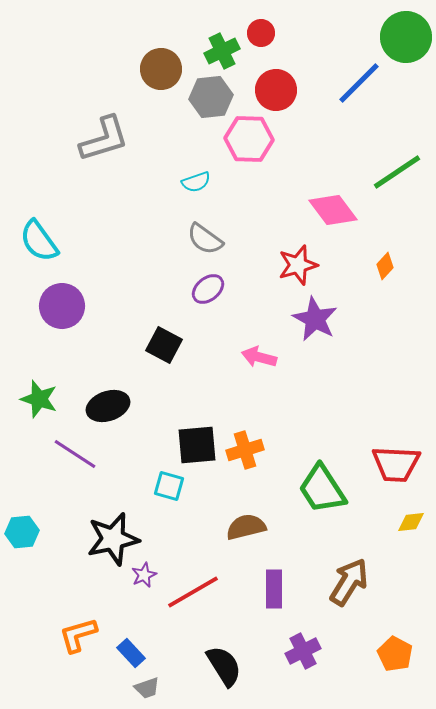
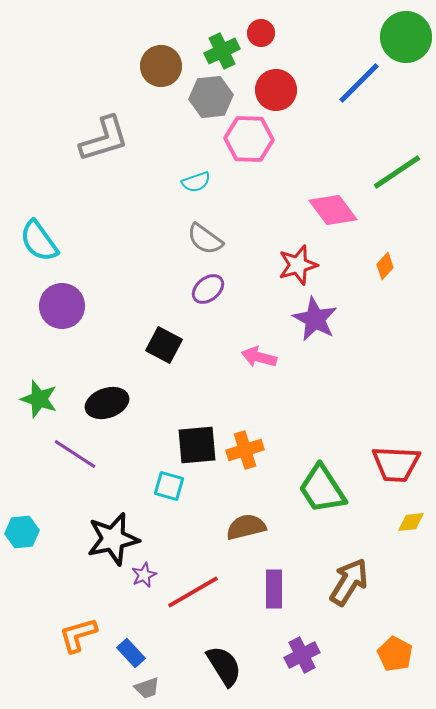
brown circle at (161, 69): moved 3 px up
black ellipse at (108, 406): moved 1 px left, 3 px up
purple cross at (303, 651): moved 1 px left, 4 px down
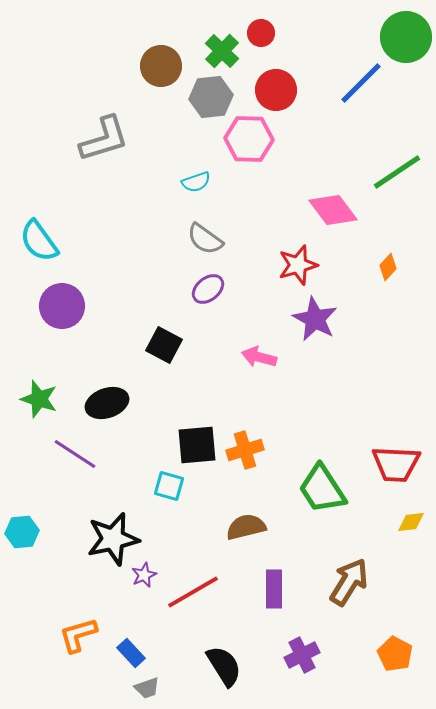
green cross at (222, 51): rotated 20 degrees counterclockwise
blue line at (359, 83): moved 2 px right
orange diamond at (385, 266): moved 3 px right, 1 px down
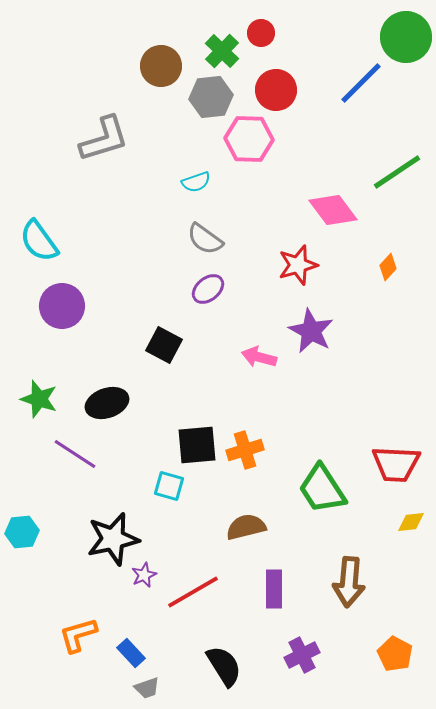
purple star at (315, 319): moved 4 px left, 12 px down
brown arrow at (349, 582): rotated 153 degrees clockwise
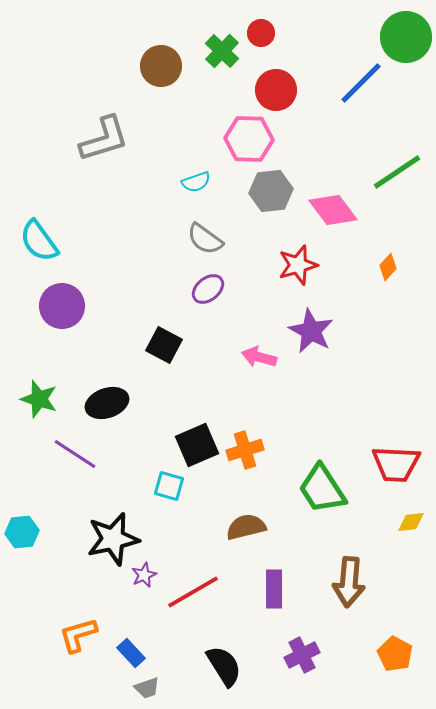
gray hexagon at (211, 97): moved 60 px right, 94 px down
black square at (197, 445): rotated 18 degrees counterclockwise
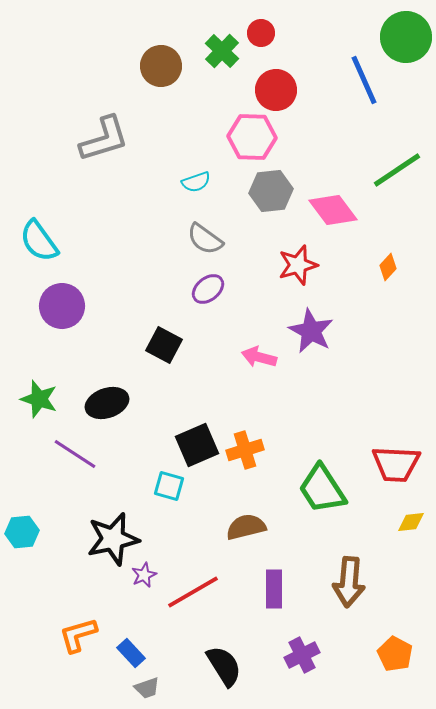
blue line at (361, 83): moved 3 px right, 3 px up; rotated 69 degrees counterclockwise
pink hexagon at (249, 139): moved 3 px right, 2 px up
green line at (397, 172): moved 2 px up
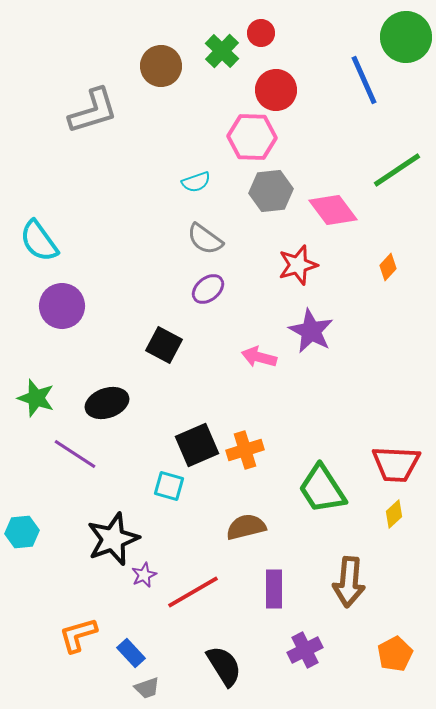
gray L-shape at (104, 139): moved 11 px left, 28 px up
green star at (39, 399): moved 3 px left, 1 px up
yellow diamond at (411, 522): moved 17 px left, 8 px up; rotated 36 degrees counterclockwise
black star at (113, 539): rotated 8 degrees counterclockwise
orange pentagon at (395, 654): rotated 16 degrees clockwise
purple cross at (302, 655): moved 3 px right, 5 px up
